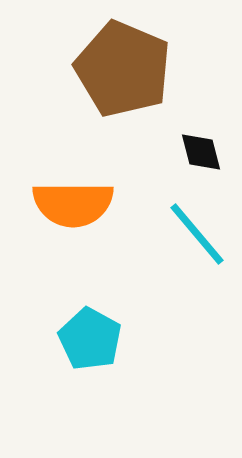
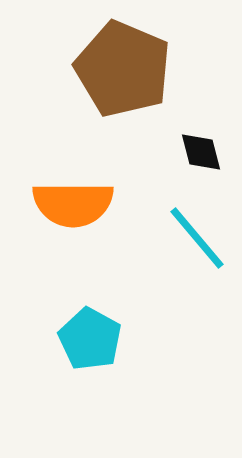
cyan line: moved 4 px down
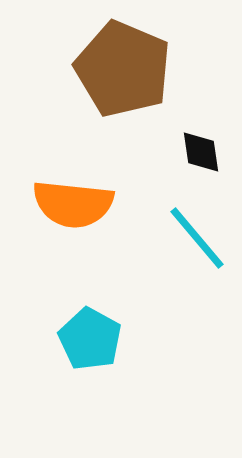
black diamond: rotated 6 degrees clockwise
orange semicircle: rotated 6 degrees clockwise
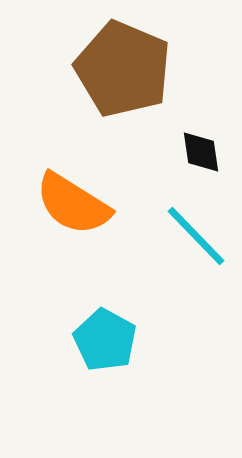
orange semicircle: rotated 26 degrees clockwise
cyan line: moved 1 px left, 2 px up; rotated 4 degrees counterclockwise
cyan pentagon: moved 15 px right, 1 px down
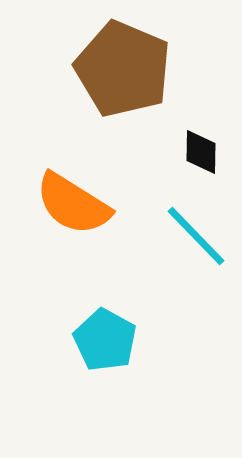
black diamond: rotated 9 degrees clockwise
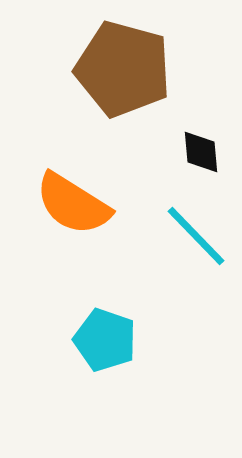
brown pentagon: rotated 8 degrees counterclockwise
black diamond: rotated 6 degrees counterclockwise
cyan pentagon: rotated 10 degrees counterclockwise
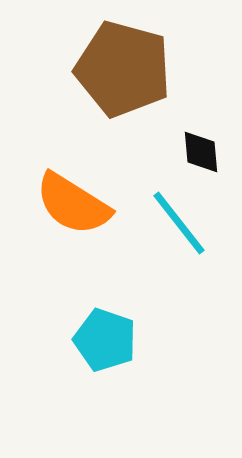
cyan line: moved 17 px left, 13 px up; rotated 6 degrees clockwise
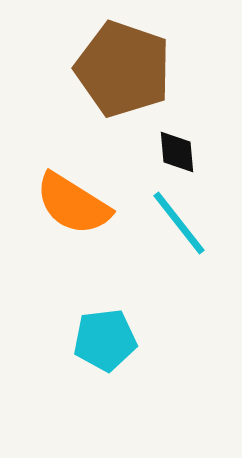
brown pentagon: rotated 4 degrees clockwise
black diamond: moved 24 px left
cyan pentagon: rotated 26 degrees counterclockwise
